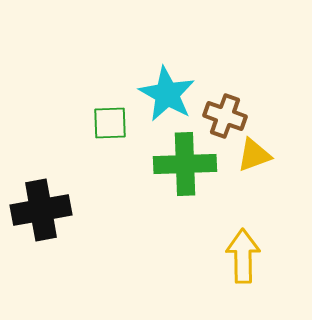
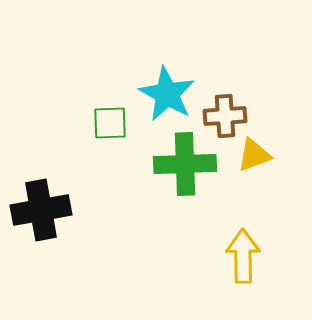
brown cross: rotated 24 degrees counterclockwise
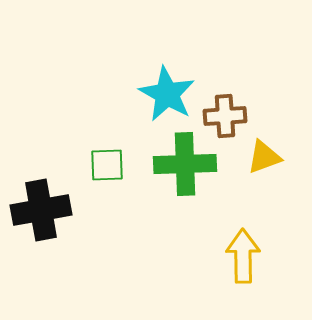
green square: moved 3 px left, 42 px down
yellow triangle: moved 10 px right, 2 px down
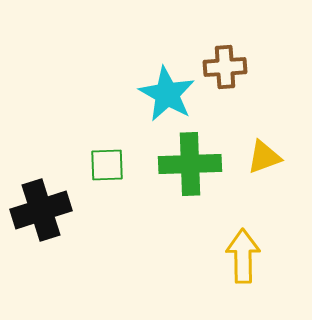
brown cross: moved 49 px up
green cross: moved 5 px right
black cross: rotated 8 degrees counterclockwise
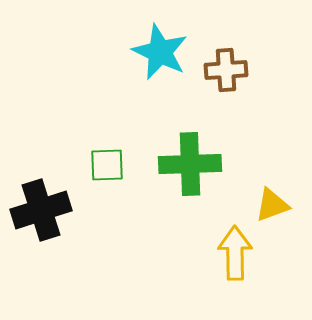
brown cross: moved 1 px right, 3 px down
cyan star: moved 7 px left, 42 px up; rotated 4 degrees counterclockwise
yellow triangle: moved 8 px right, 48 px down
yellow arrow: moved 8 px left, 3 px up
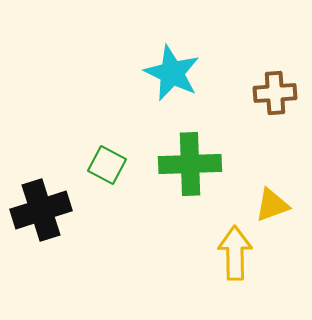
cyan star: moved 12 px right, 21 px down
brown cross: moved 49 px right, 23 px down
green square: rotated 30 degrees clockwise
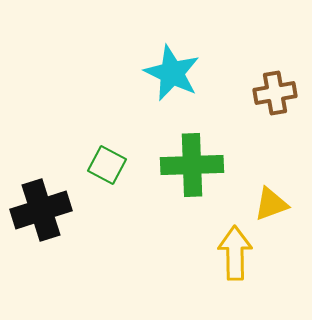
brown cross: rotated 6 degrees counterclockwise
green cross: moved 2 px right, 1 px down
yellow triangle: moved 1 px left, 1 px up
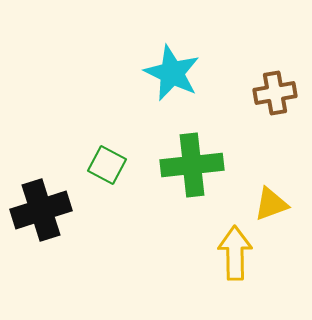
green cross: rotated 4 degrees counterclockwise
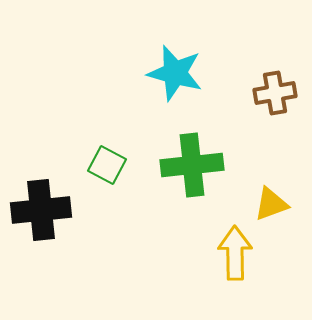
cyan star: moved 3 px right; rotated 10 degrees counterclockwise
black cross: rotated 12 degrees clockwise
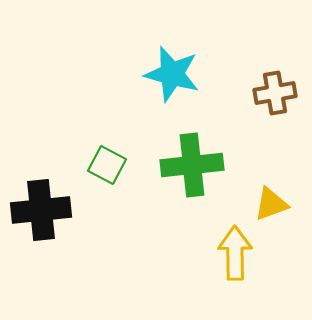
cyan star: moved 3 px left, 1 px down
